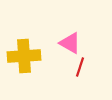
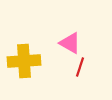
yellow cross: moved 5 px down
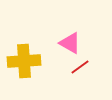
red line: rotated 36 degrees clockwise
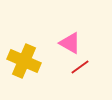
yellow cross: rotated 28 degrees clockwise
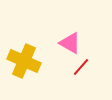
red line: moved 1 px right; rotated 12 degrees counterclockwise
